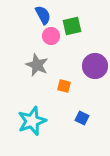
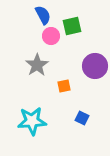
gray star: rotated 15 degrees clockwise
orange square: rotated 24 degrees counterclockwise
cyan star: rotated 16 degrees clockwise
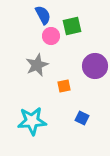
gray star: rotated 10 degrees clockwise
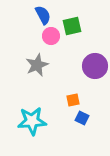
orange square: moved 9 px right, 14 px down
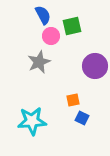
gray star: moved 2 px right, 3 px up
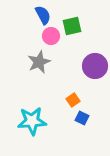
orange square: rotated 24 degrees counterclockwise
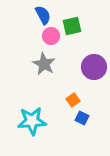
gray star: moved 5 px right, 2 px down; rotated 20 degrees counterclockwise
purple circle: moved 1 px left, 1 px down
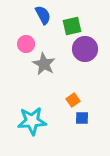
pink circle: moved 25 px left, 8 px down
purple circle: moved 9 px left, 18 px up
blue square: rotated 24 degrees counterclockwise
